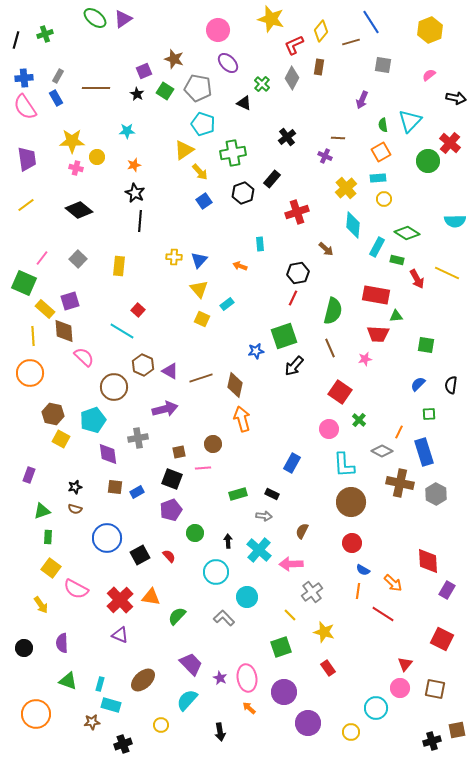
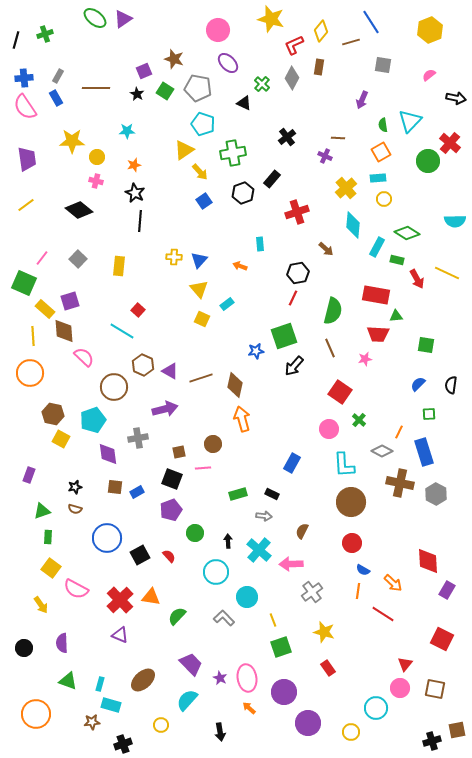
pink cross at (76, 168): moved 20 px right, 13 px down
yellow line at (290, 615): moved 17 px left, 5 px down; rotated 24 degrees clockwise
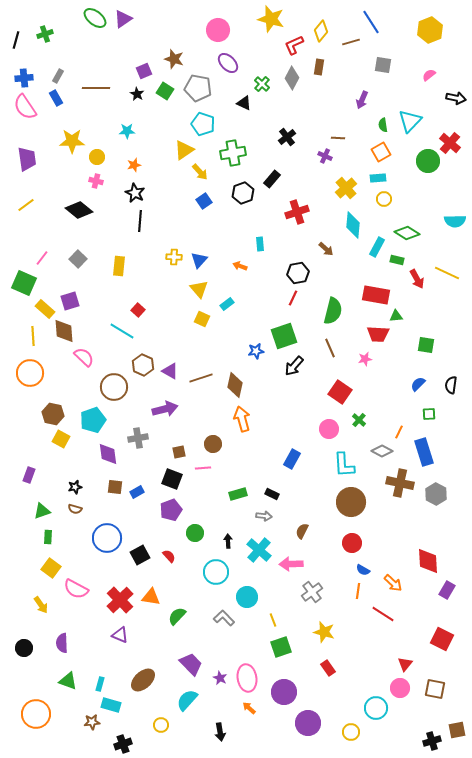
blue rectangle at (292, 463): moved 4 px up
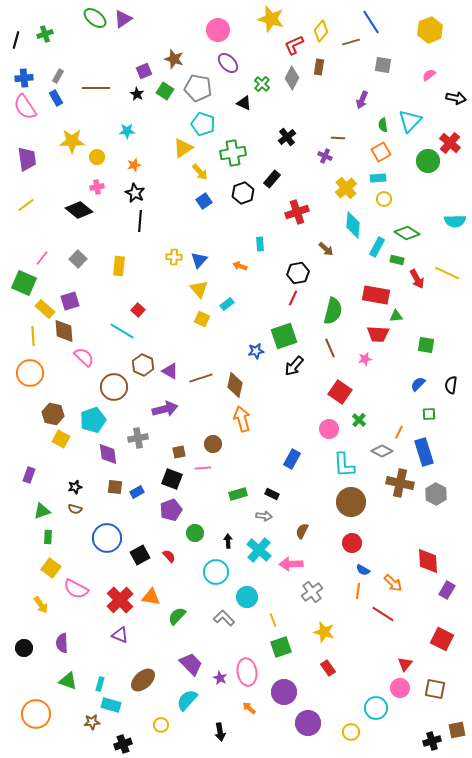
yellow triangle at (184, 150): moved 1 px left, 2 px up
pink cross at (96, 181): moved 1 px right, 6 px down; rotated 24 degrees counterclockwise
pink ellipse at (247, 678): moved 6 px up
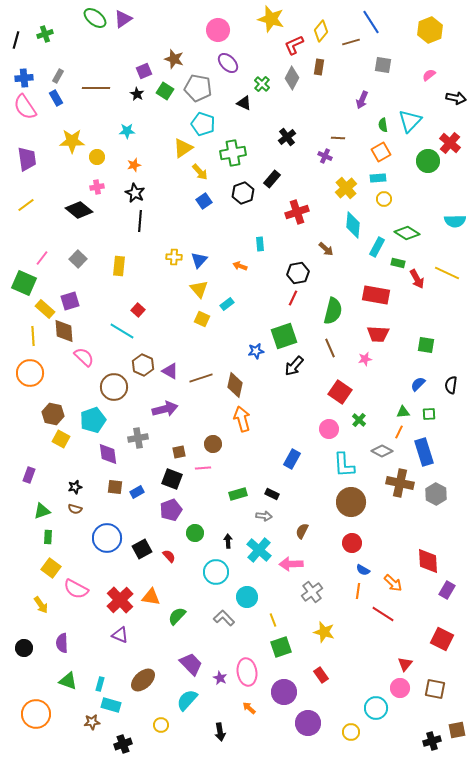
green rectangle at (397, 260): moved 1 px right, 3 px down
green triangle at (396, 316): moved 7 px right, 96 px down
black square at (140, 555): moved 2 px right, 6 px up
red rectangle at (328, 668): moved 7 px left, 7 px down
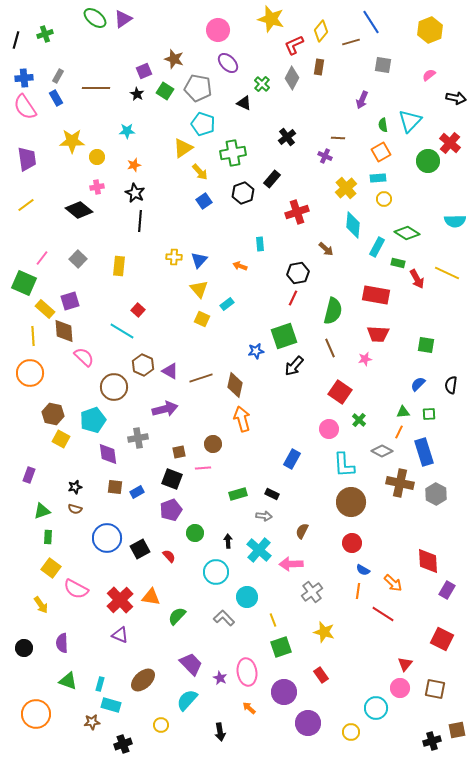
black square at (142, 549): moved 2 px left
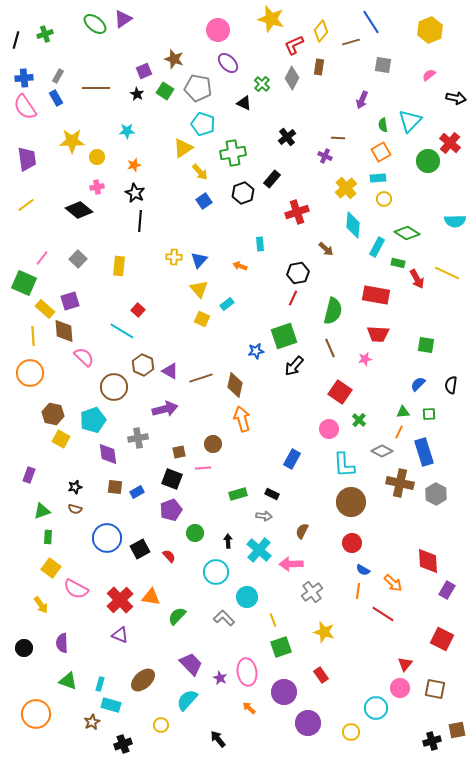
green ellipse at (95, 18): moved 6 px down
brown star at (92, 722): rotated 21 degrees counterclockwise
black arrow at (220, 732): moved 2 px left, 7 px down; rotated 150 degrees clockwise
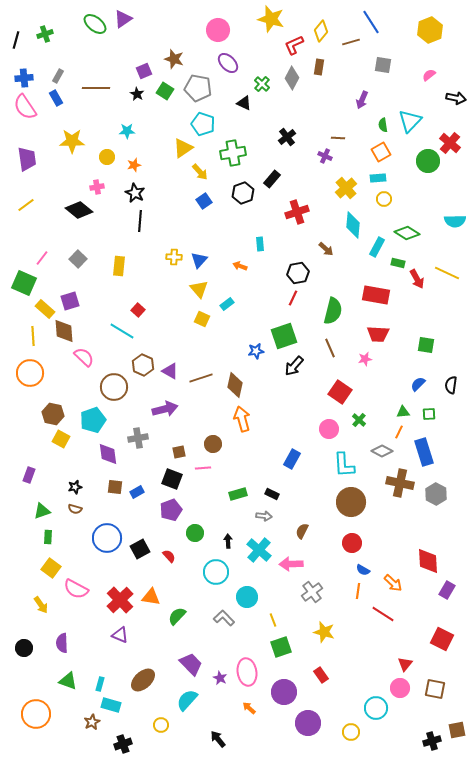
yellow circle at (97, 157): moved 10 px right
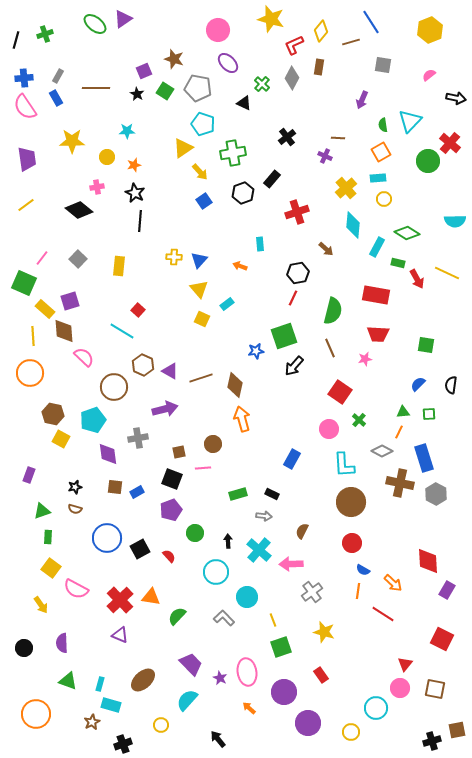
blue rectangle at (424, 452): moved 6 px down
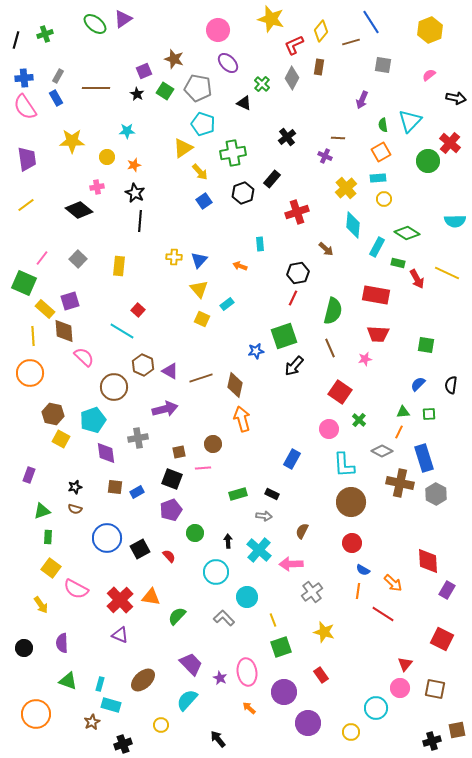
purple diamond at (108, 454): moved 2 px left, 1 px up
